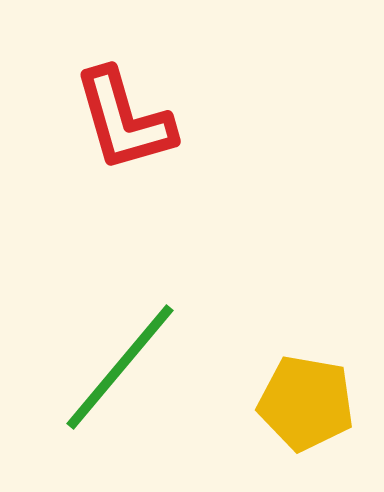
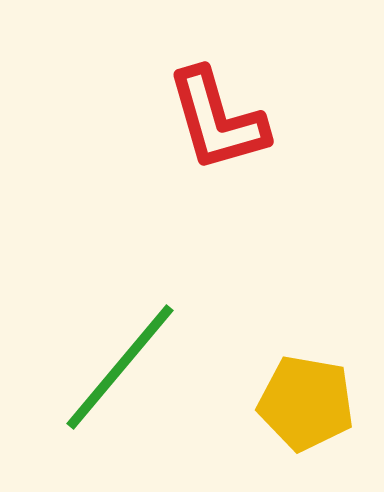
red L-shape: moved 93 px right
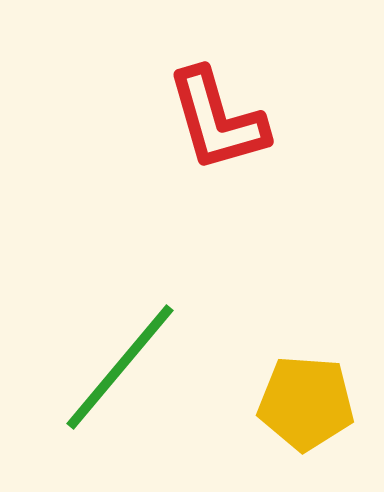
yellow pentagon: rotated 6 degrees counterclockwise
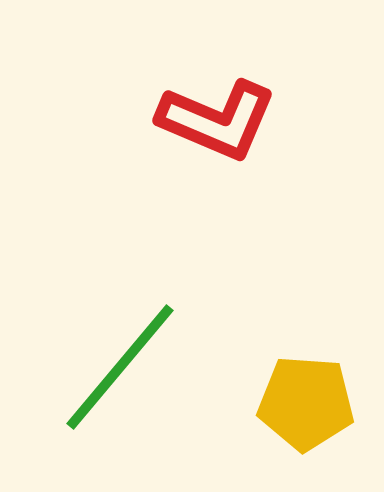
red L-shape: rotated 51 degrees counterclockwise
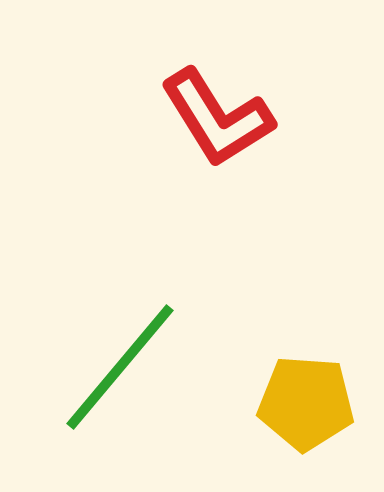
red L-shape: moved 2 px up; rotated 35 degrees clockwise
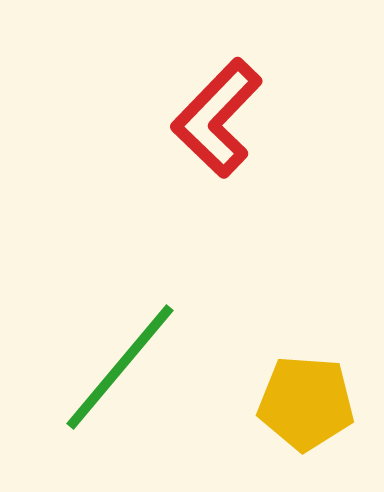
red L-shape: rotated 76 degrees clockwise
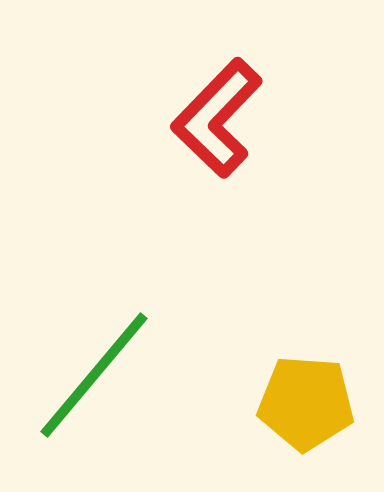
green line: moved 26 px left, 8 px down
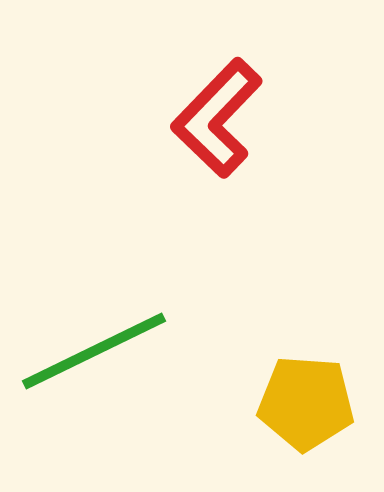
green line: moved 24 px up; rotated 24 degrees clockwise
